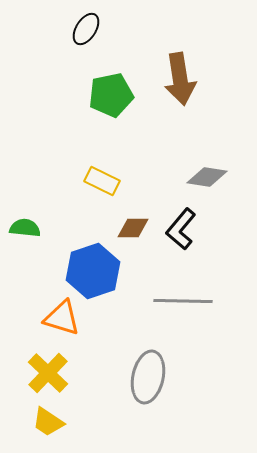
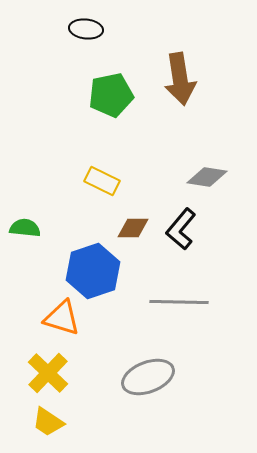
black ellipse: rotated 64 degrees clockwise
gray line: moved 4 px left, 1 px down
gray ellipse: rotated 57 degrees clockwise
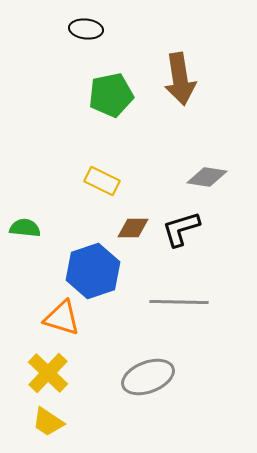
black L-shape: rotated 33 degrees clockwise
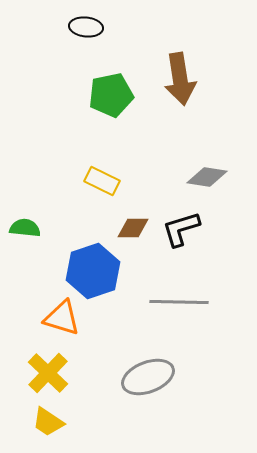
black ellipse: moved 2 px up
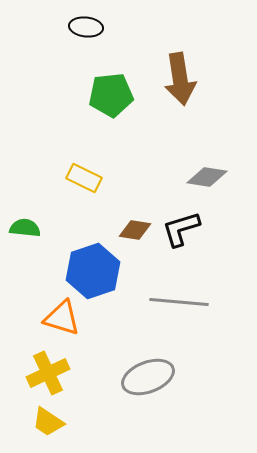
green pentagon: rotated 6 degrees clockwise
yellow rectangle: moved 18 px left, 3 px up
brown diamond: moved 2 px right, 2 px down; rotated 8 degrees clockwise
gray line: rotated 4 degrees clockwise
yellow cross: rotated 21 degrees clockwise
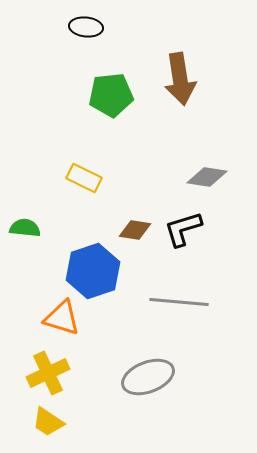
black L-shape: moved 2 px right
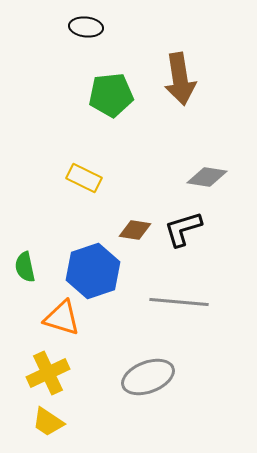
green semicircle: moved 39 px down; rotated 108 degrees counterclockwise
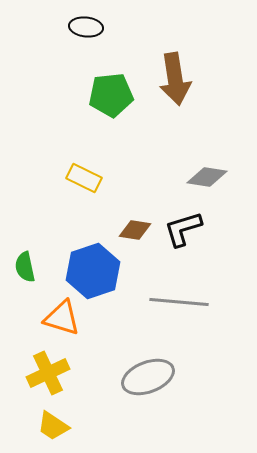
brown arrow: moved 5 px left
yellow trapezoid: moved 5 px right, 4 px down
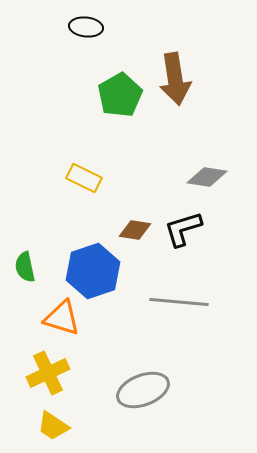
green pentagon: moved 9 px right; rotated 24 degrees counterclockwise
gray ellipse: moved 5 px left, 13 px down
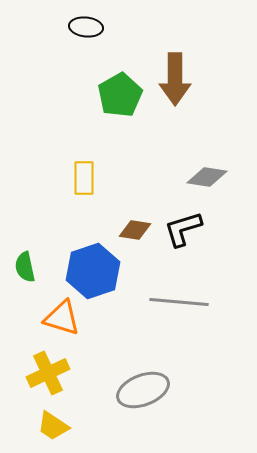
brown arrow: rotated 9 degrees clockwise
yellow rectangle: rotated 64 degrees clockwise
